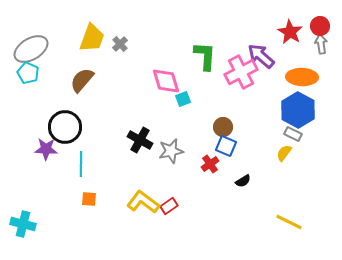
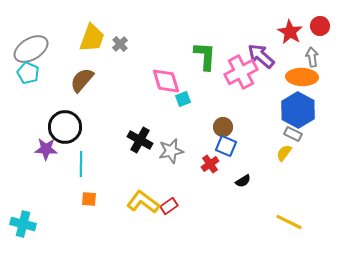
gray arrow: moved 9 px left, 13 px down
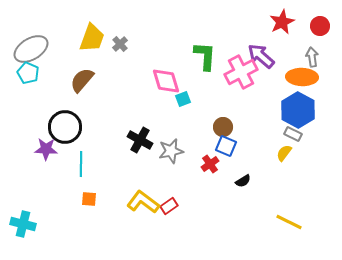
red star: moved 8 px left, 10 px up; rotated 15 degrees clockwise
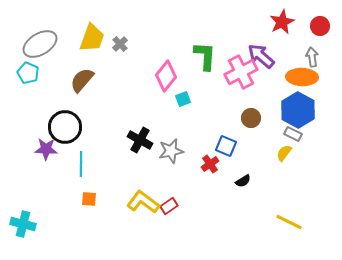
gray ellipse: moved 9 px right, 5 px up
pink diamond: moved 5 px up; rotated 56 degrees clockwise
brown circle: moved 28 px right, 9 px up
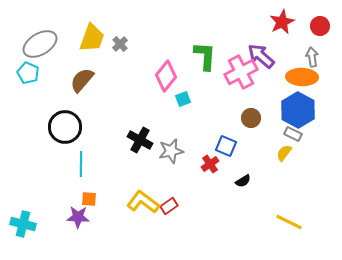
purple star: moved 32 px right, 68 px down
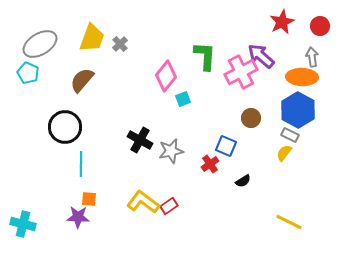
gray rectangle: moved 3 px left, 1 px down
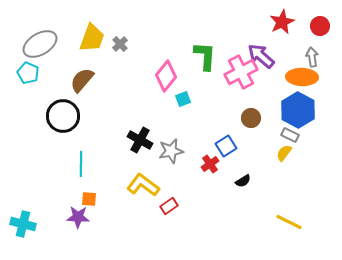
black circle: moved 2 px left, 11 px up
blue square: rotated 35 degrees clockwise
yellow L-shape: moved 17 px up
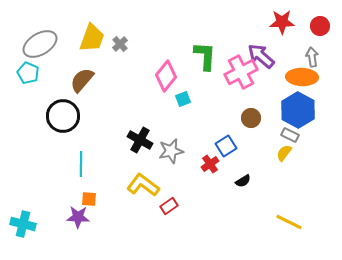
red star: rotated 25 degrees clockwise
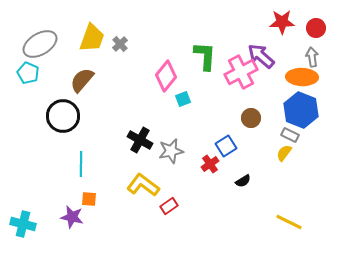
red circle: moved 4 px left, 2 px down
blue hexagon: moved 3 px right; rotated 8 degrees counterclockwise
purple star: moved 6 px left; rotated 10 degrees clockwise
